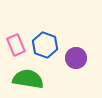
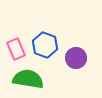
pink rectangle: moved 4 px down
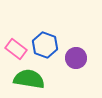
pink rectangle: rotated 30 degrees counterclockwise
green semicircle: moved 1 px right
